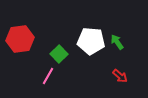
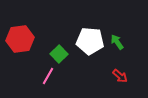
white pentagon: moved 1 px left
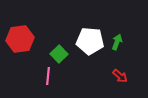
green arrow: rotated 56 degrees clockwise
pink line: rotated 24 degrees counterclockwise
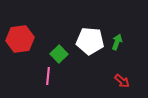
red arrow: moved 2 px right, 5 px down
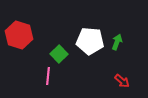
red hexagon: moved 1 px left, 4 px up; rotated 24 degrees clockwise
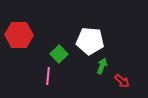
red hexagon: rotated 16 degrees counterclockwise
green arrow: moved 15 px left, 24 px down
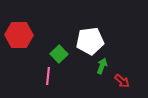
white pentagon: rotated 12 degrees counterclockwise
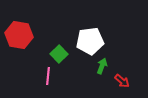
red hexagon: rotated 8 degrees clockwise
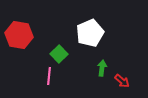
white pentagon: moved 8 px up; rotated 16 degrees counterclockwise
green arrow: moved 2 px down; rotated 14 degrees counterclockwise
pink line: moved 1 px right
